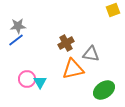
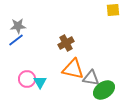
yellow square: rotated 16 degrees clockwise
gray triangle: moved 24 px down
orange triangle: rotated 25 degrees clockwise
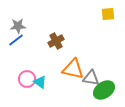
yellow square: moved 5 px left, 4 px down
brown cross: moved 10 px left, 2 px up
cyan triangle: rotated 24 degrees counterclockwise
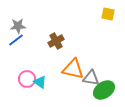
yellow square: rotated 16 degrees clockwise
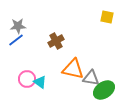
yellow square: moved 1 px left, 3 px down
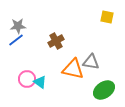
gray triangle: moved 16 px up
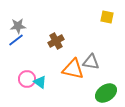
green ellipse: moved 2 px right, 3 px down
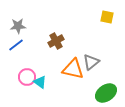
blue line: moved 5 px down
gray triangle: rotated 48 degrees counterclockwise
pink circle: moved 2 px up
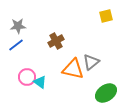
yellow square: moved 1 px left, 1 px up; rotated 24 degrees counterclockwise
